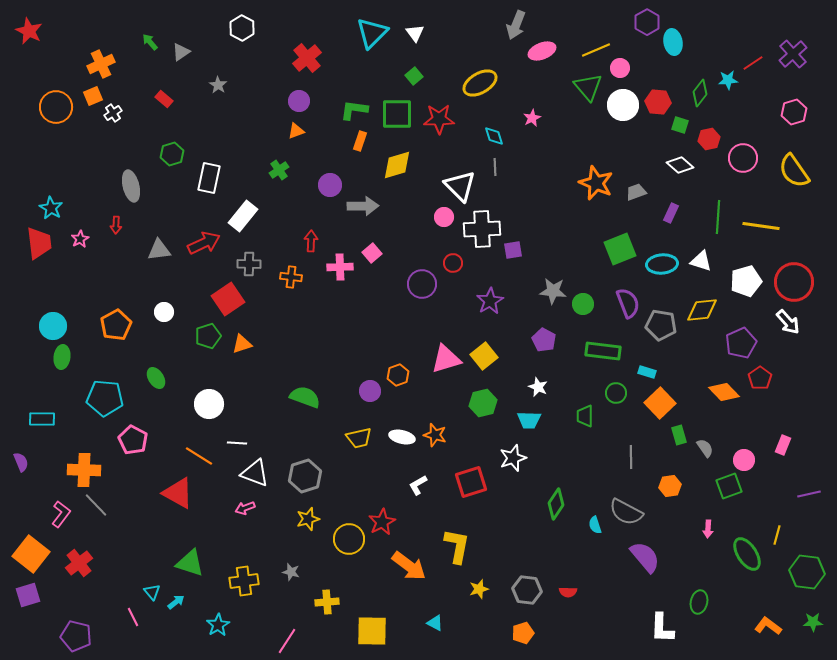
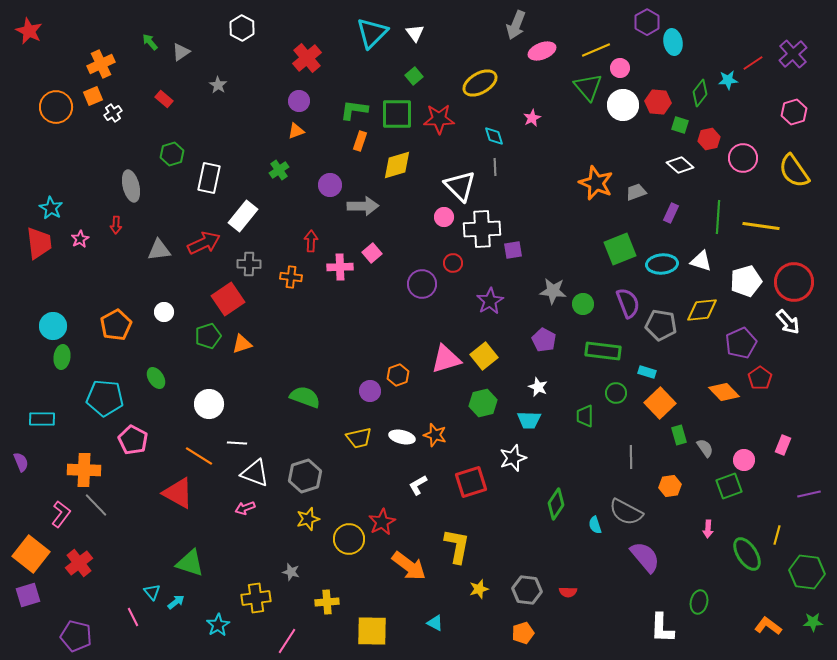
yellow cross at (244, 581): moved 12 px right, 17 px down
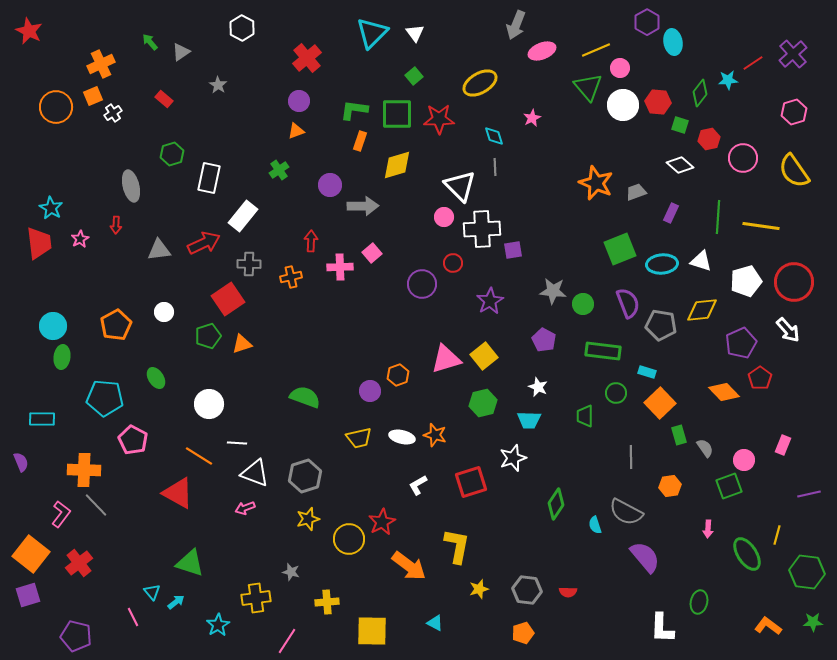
orange cross at (291, 277): rotated 20 degrees counterclockwise
white arrow at (788, 322): moved 8 px down
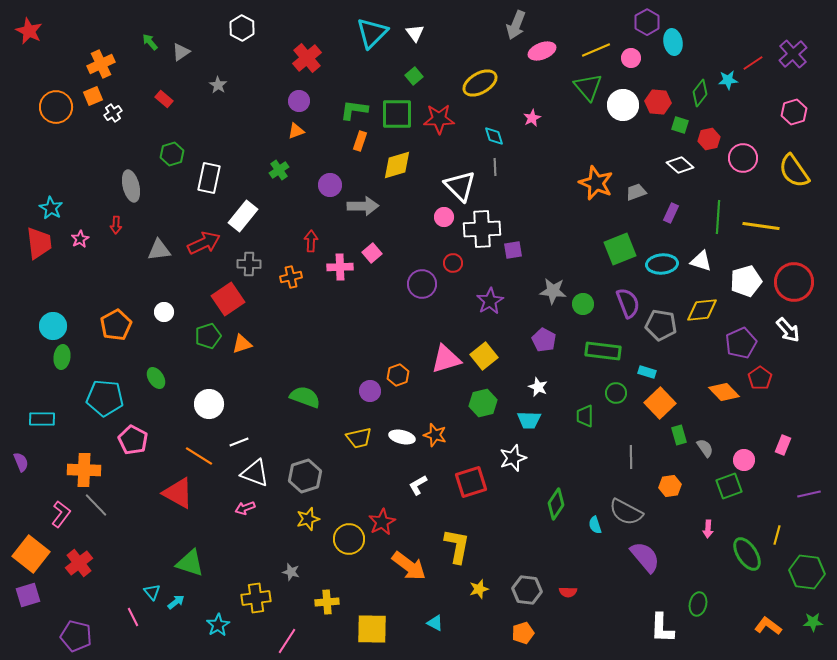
pink circle at (620, 68): moved 11 px right, 10 px up
white line at (237, 443): moved 2 px right, 1 px up; rotated 24 degrees counterclockwise
green ellipse at (699, 602): moved 1 px left, 2 px down
yellow square at (372, 631): moved 2 px up
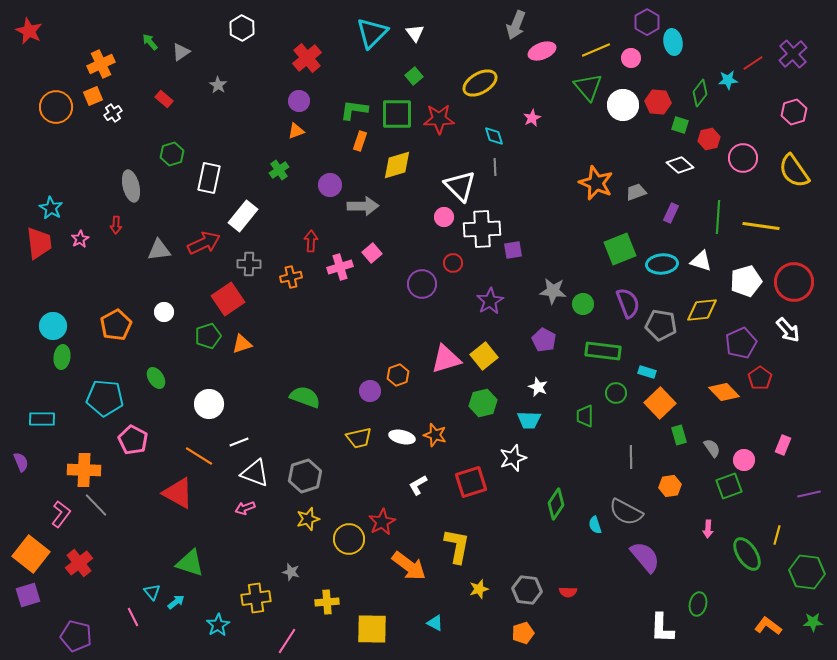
pink cross at (340, 267): rotated 15 degrees counterclockwise
gray semicircle at (705, 448): moved 7 px right
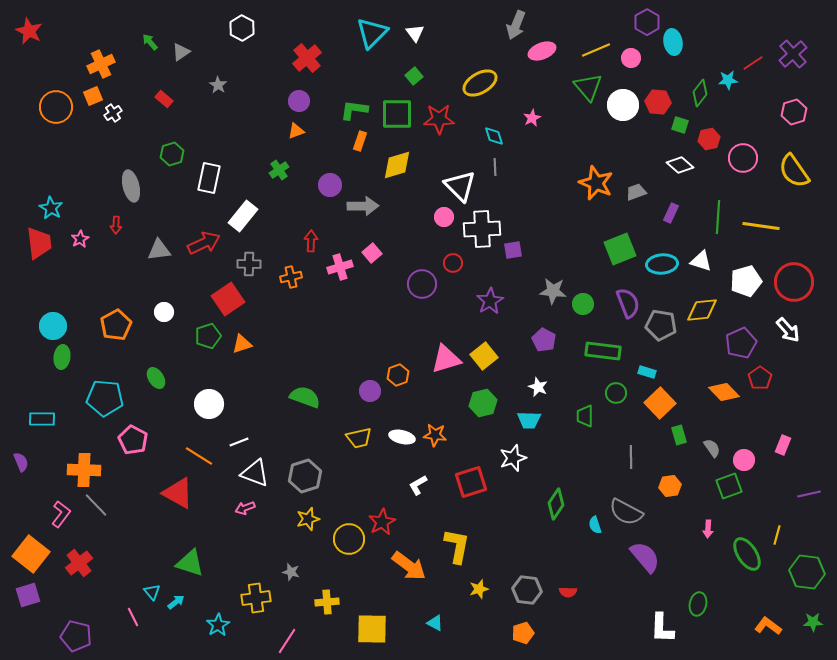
orange star at (435, 435): rotated 10 degrees counterclockwise
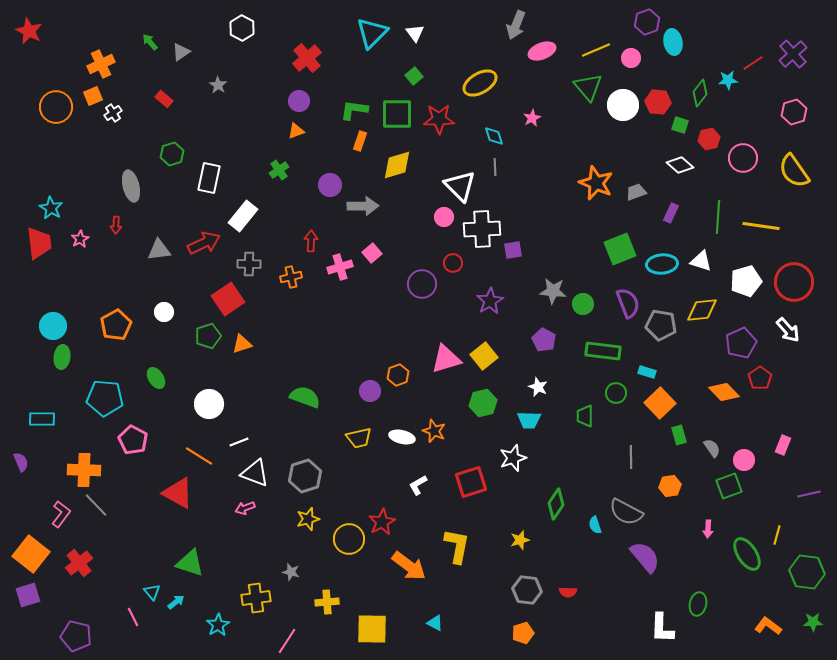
purple hexagon at (647, 22): rotated 10 degrees clockwise
orange star at (435, 435): moved 1 px left, 4 px up; rotated 15 degrees clockwise
yellow star at (479, 589): moved 41 px right, 49 px up
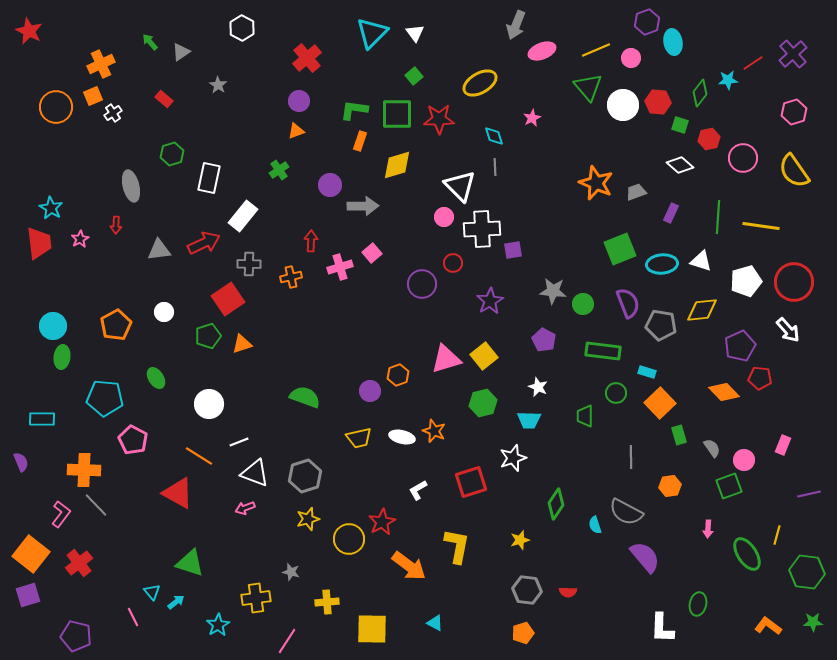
purple pentagon at (741, 343): moved 1 px left, 3 px down
red pentagon at (760, 378): rotated 30 degrees counterclockwise
white L-shape at (418, 485): moved 5 px down
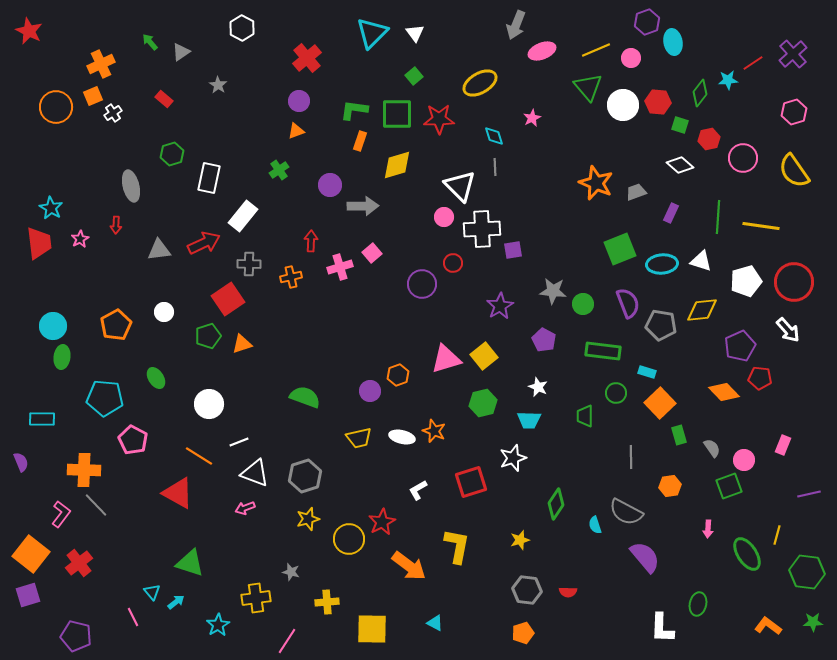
purple star at (490, 301): moved 10 px right, 5 px down
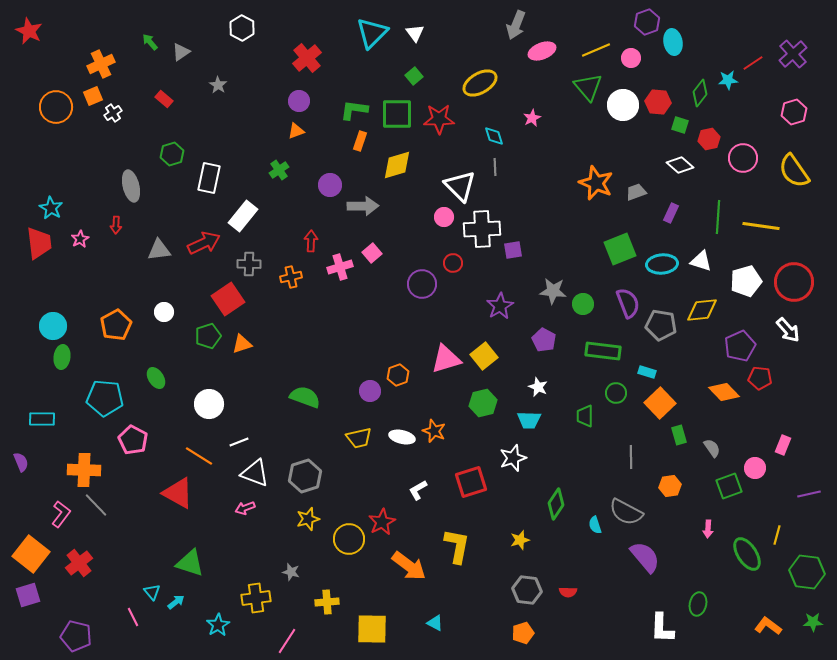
pink circle at (744, 460): moved 11 px right, 8 px down
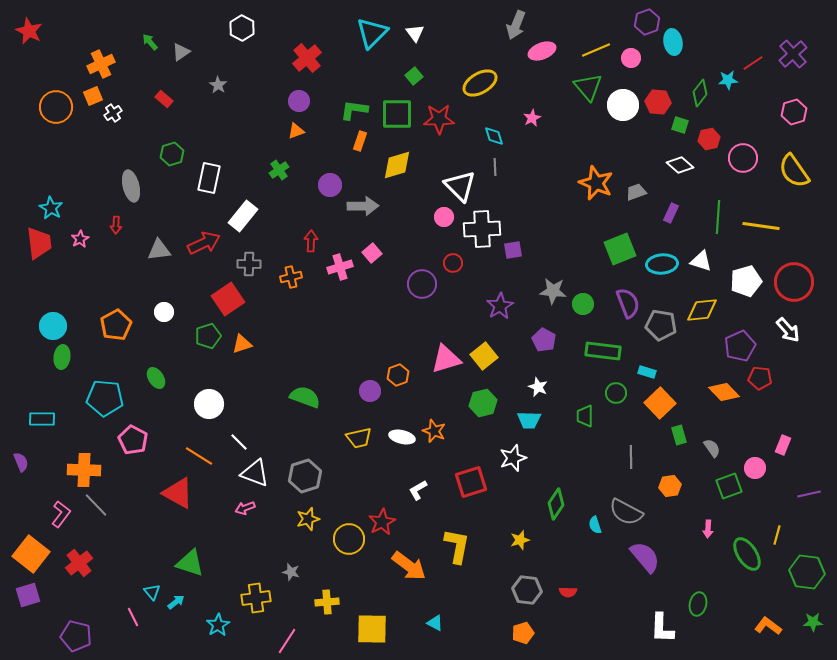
white line at (239, 442): rotated 66 degrees clockwise
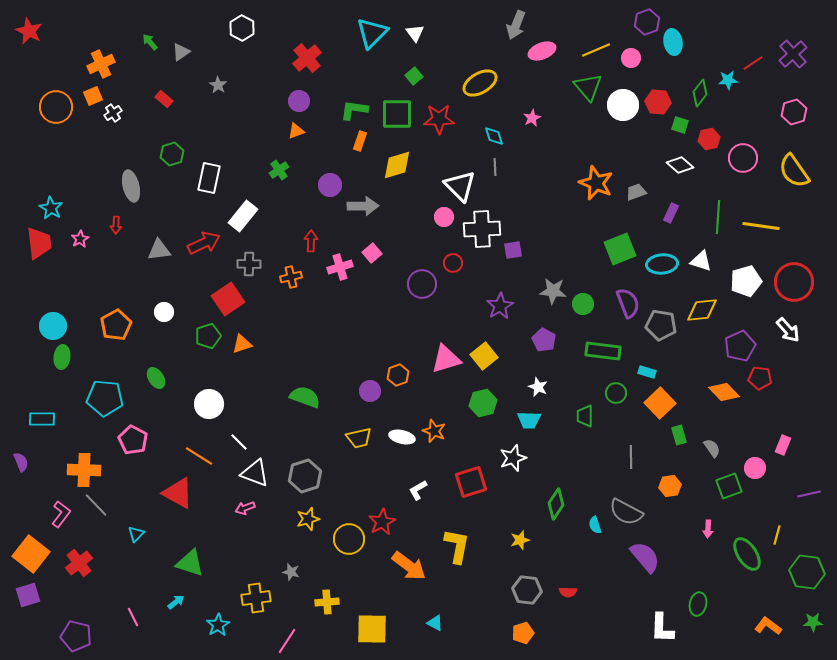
cyan triangle at (152, 592): moved 16 px left, 58 px up; rotated 24 degrees clockwise
